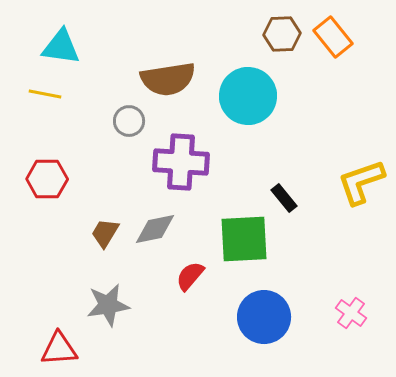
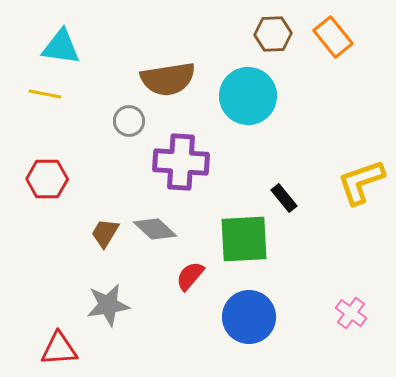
brown hexagon: moved 9 px left
gray diamond: rotated 54 degrees clockwise
blue circle: moved 15 px left
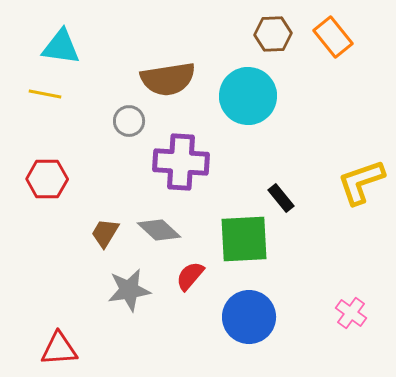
black rectangle: moved 3 px left
gray diamond: moved 4 px right, 1 px down
gray star: moved 21 px right, 15 px up
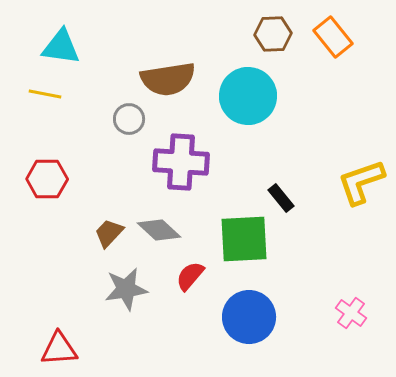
gray circle: moved 2 px up
brown trapezoid: moved 4 px right; rotated 12 degrees clockwise
gray star: moved 3 px left, 1 px up
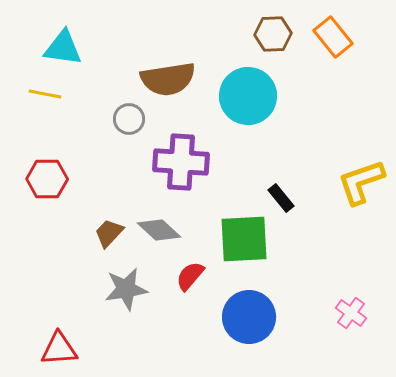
cyan triangle: moved 2 px right, 1 px down
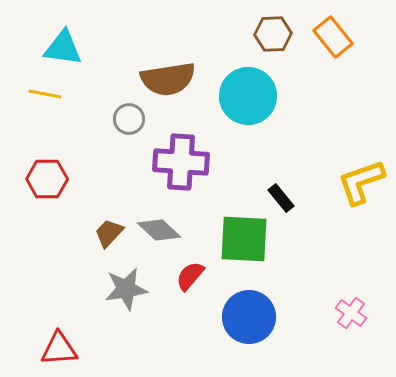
green square: rotated 6 degrees clockwise
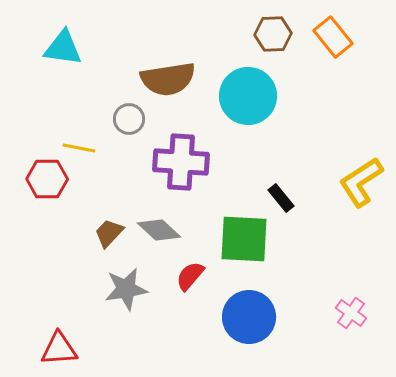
yellow line: moved 34 px right, 54 px down
yellow L-shape: rotated 14 degrees counterclockwise
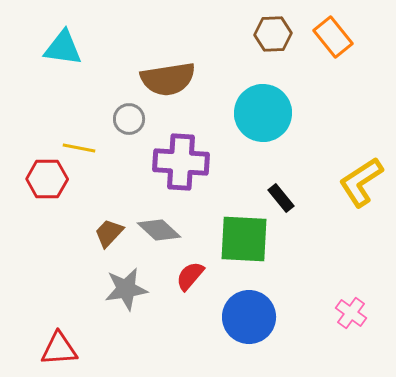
cyan circle: moved 15 px right, 17 px down
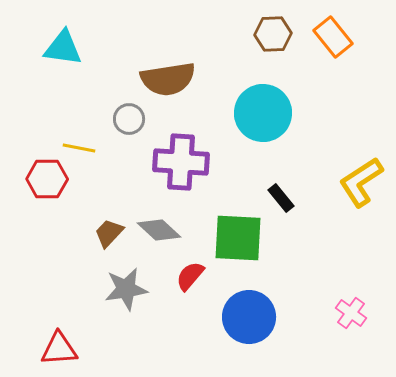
green square: moved 6 px left, 1 px up
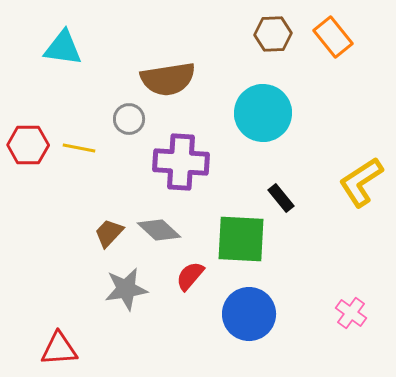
red hexagon: moved 19 px left, 34 px up
green square: moved 3 px right, 1 px down
blue circle: moved 3 px up
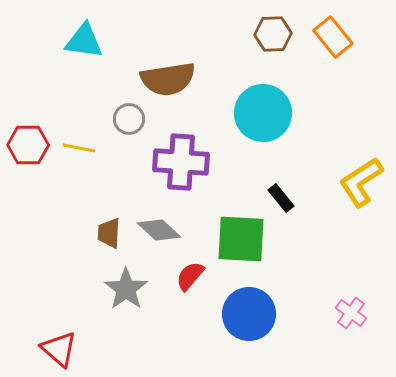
cyan triangle: moved 21 px right, 7 px up
brown trapezoid: rotated 40 degrees counterclockwise
gray star: rotated 27 degrees counterclockwise
red triangle: rotated 45 degrees clockwise
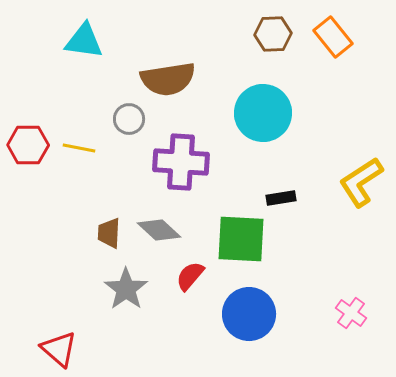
black rectangle: rotated 60 degrees counterclockwise
